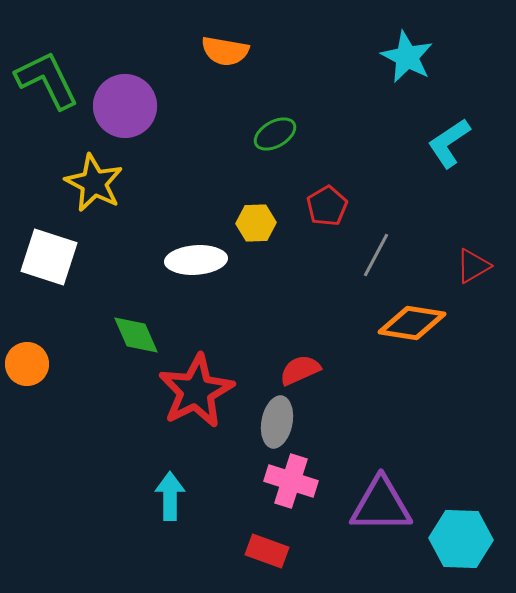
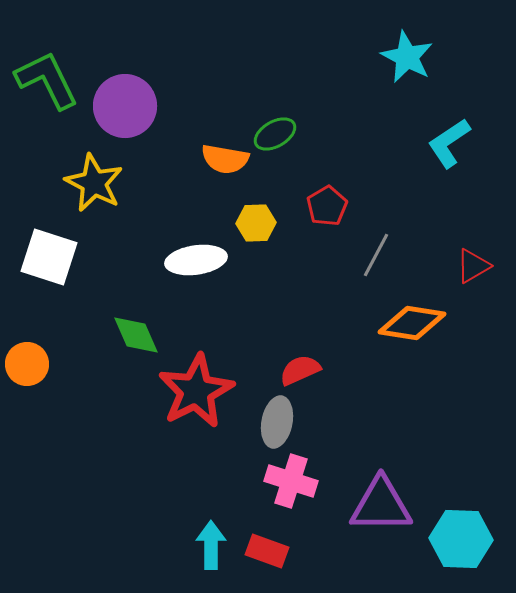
orange semicircle: moved 108 px down
white ellipse: rotated 4 degrees counterclockwise
cyan arrow: moved 41 px right, 49 px down
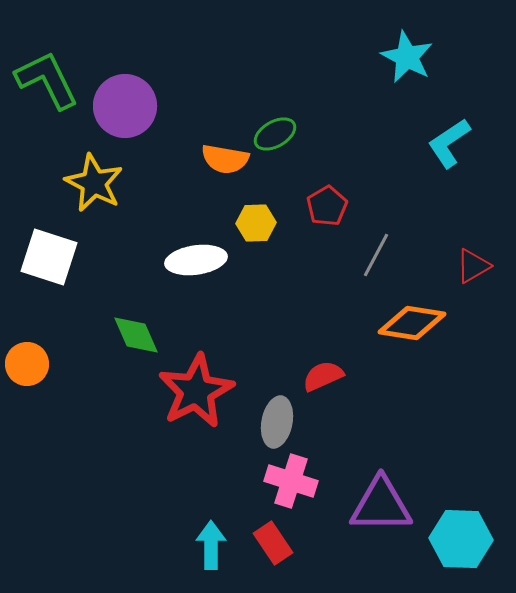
red semicircle: moved 23 px right, 6 px down
red rectangle: moved 6 px right, 8 px up; rotated 36 degrees clockwise
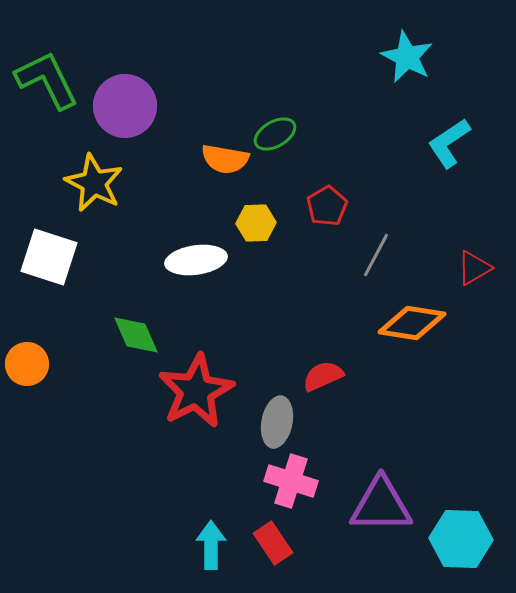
red triangle: moved 1 px right, 2 px down
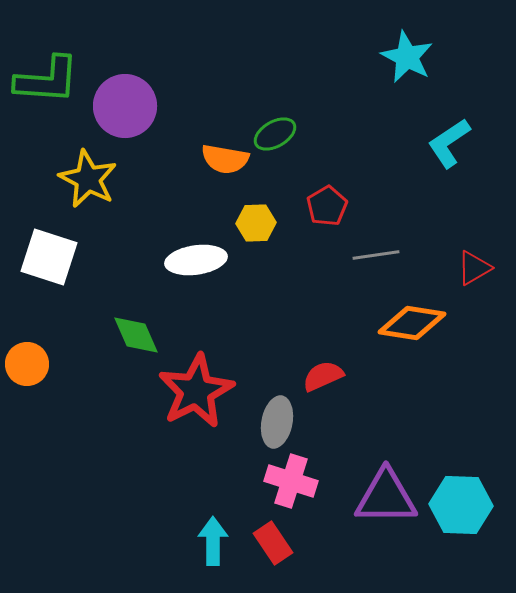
green L-shape: rotated 120 degrees clockwise
yellow star: moved 6 px left, 4 px up
gray line: rotated 54 degrees clockwise
purple triangle: moved 5 px right, 8 px up
cyan hexagon: moved 34 px up
cyan arrow: moved 2 px right, 4 px up
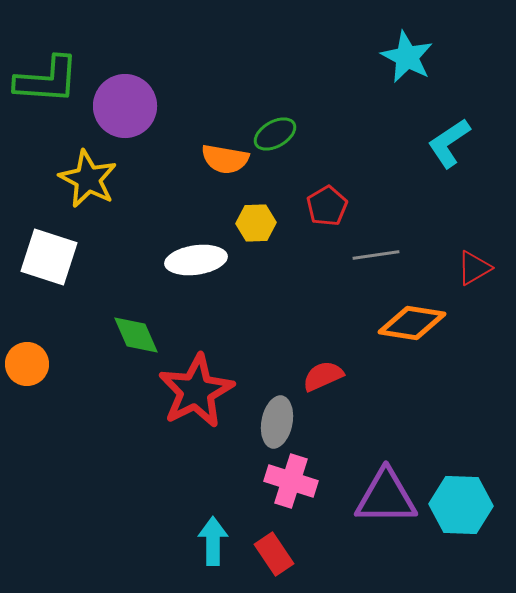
red rectangle: moved 1 px right, 11 px down
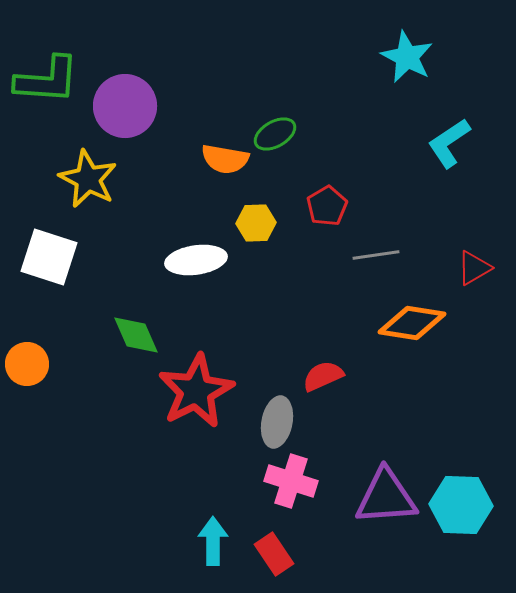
purple triangle: rotated 4 degrees counterclockwise
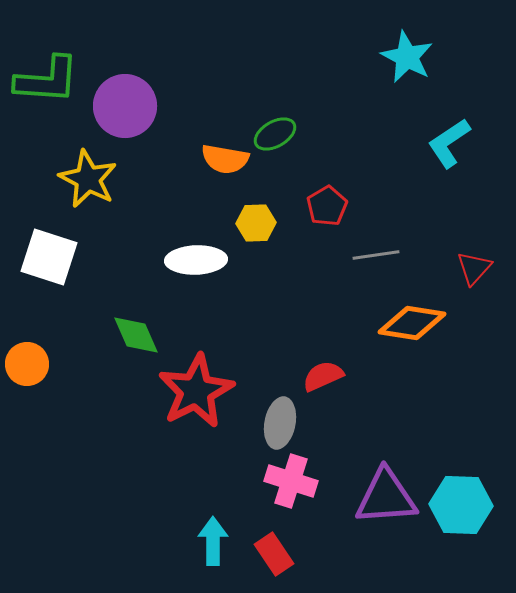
white ellipse: rotated 6 degrees clockwise
red triangle: rotated 18 degrees counterclockwise
gray ellipse: moved 3 px right, 1 px down
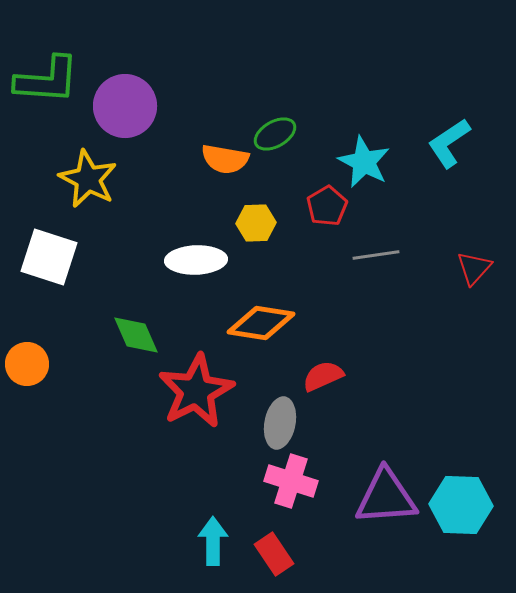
cyan star: moved 43 px left, 105 px down
orange diamond: moved 151 px left
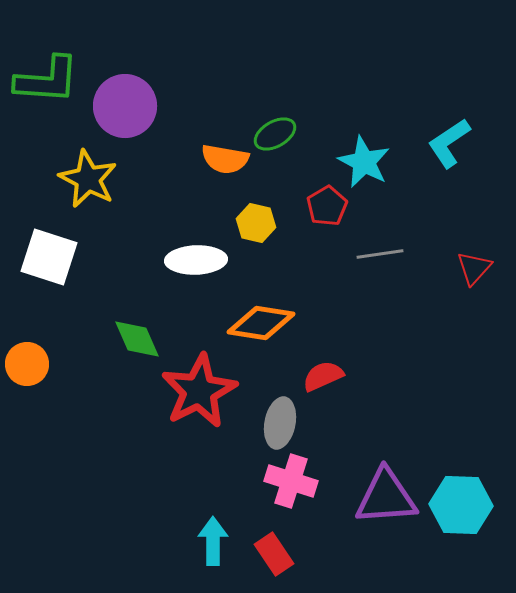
yellow hexagon: rotated 15 degrees clockwise
gray line: moved 4 px right, 1 px up
green diamond: moved 1 px right, 4 px down
red star: moved 3 px right
